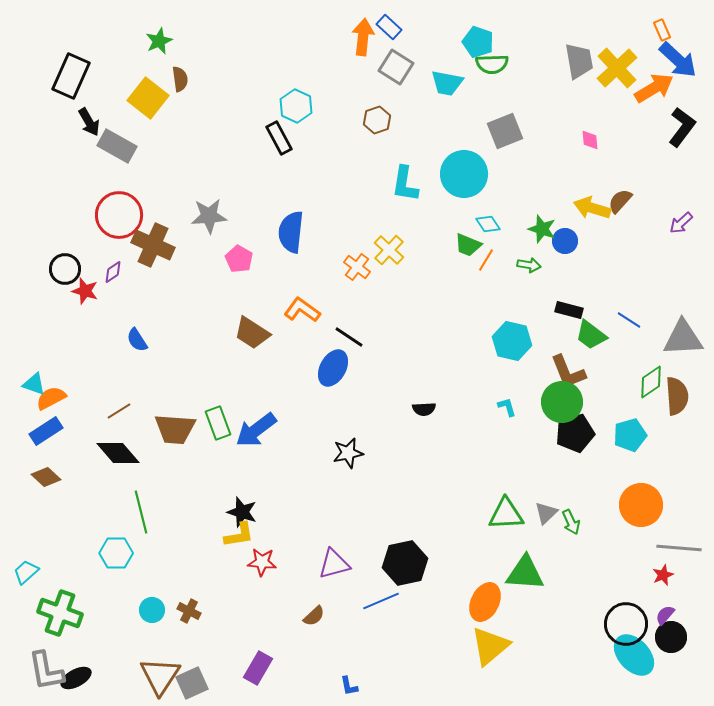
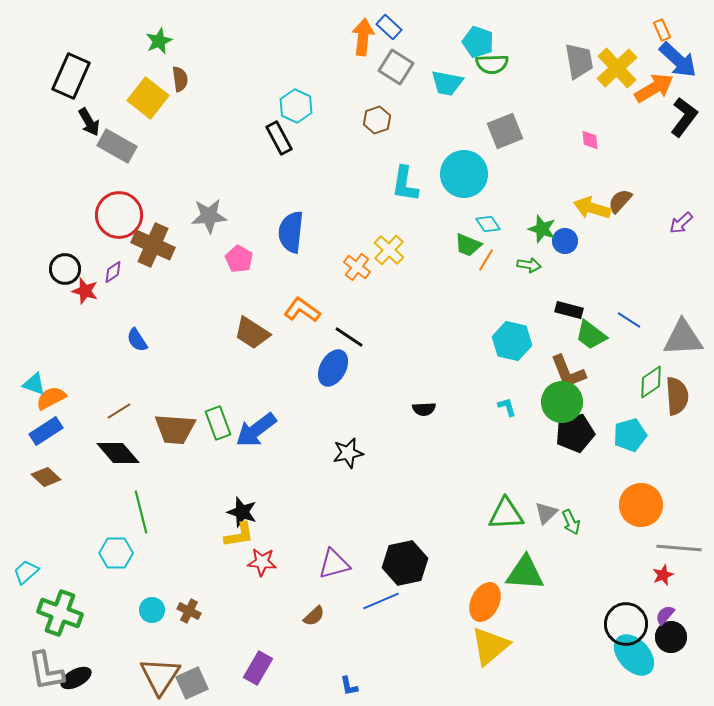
black L-shape at (682, 127): moved 2 px right, 10 px up
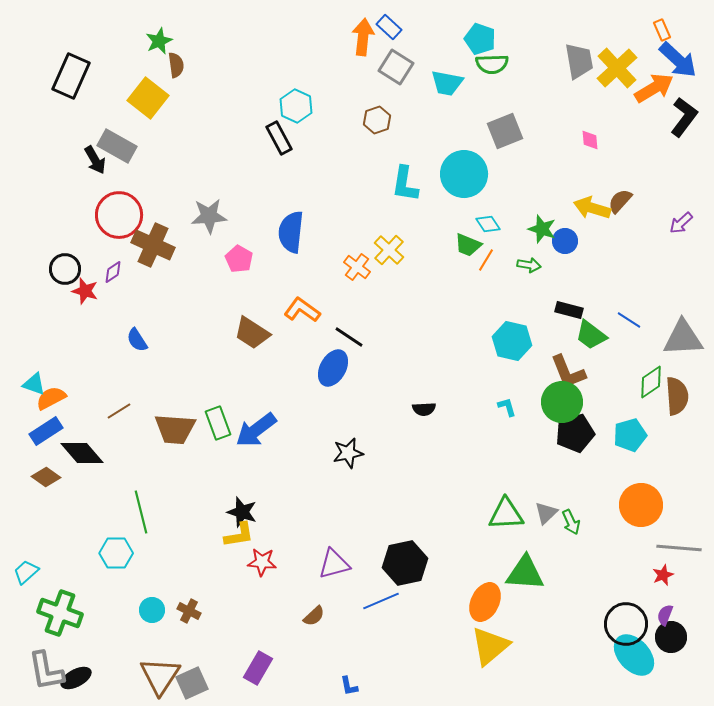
cyan pentagon at (478, 42): moved 2 px right, 3 px up
brown semicircle at (180, 79): moved 4 px left, 14 px up
black arrow at (89, 122): moved 6 px right, 38 px down
black diamond at (118, 453): moved 36 px left
brown diamond at (46, 477): rotated 8 degrees counterclockwise
purple semicircle at (665, 615): rotated 20 degrees counterclockwise
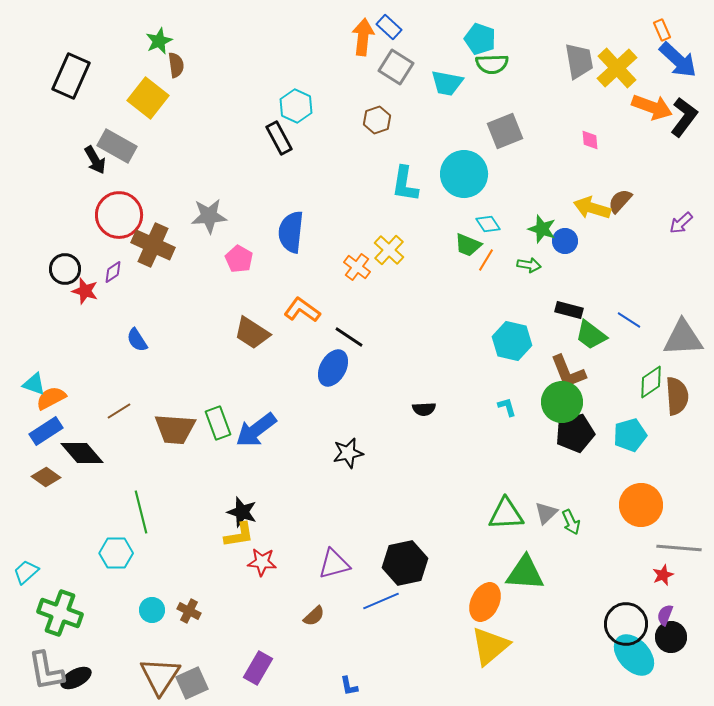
orange arrow at (654, 88): moved 2 px left, 19 px down; rotated 51 degrees clockwise
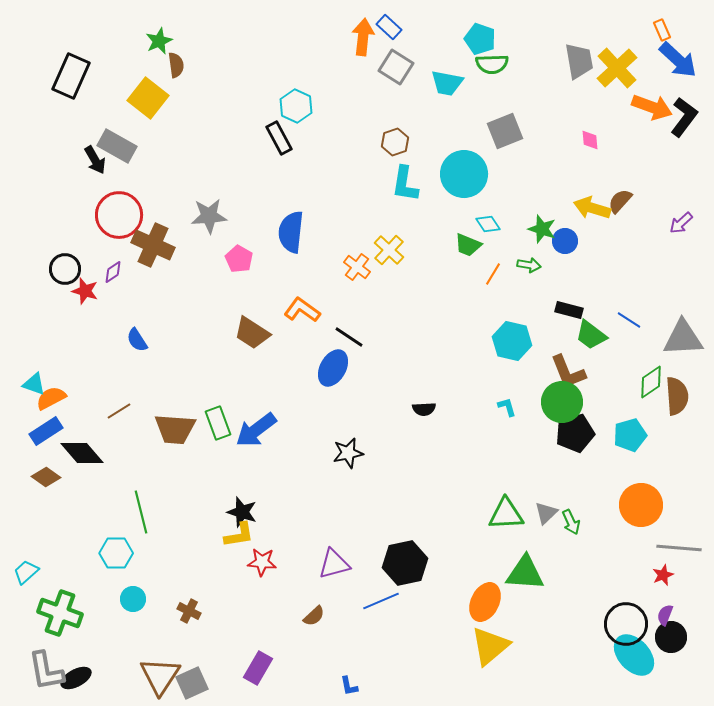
brown hexagon at (377, 120): moved 18 px right, 22 px down
orange line at (486, 260): moved 7 px right, 14 px down
cyan circle at (152, 610): moved 19 px left, 11 px up
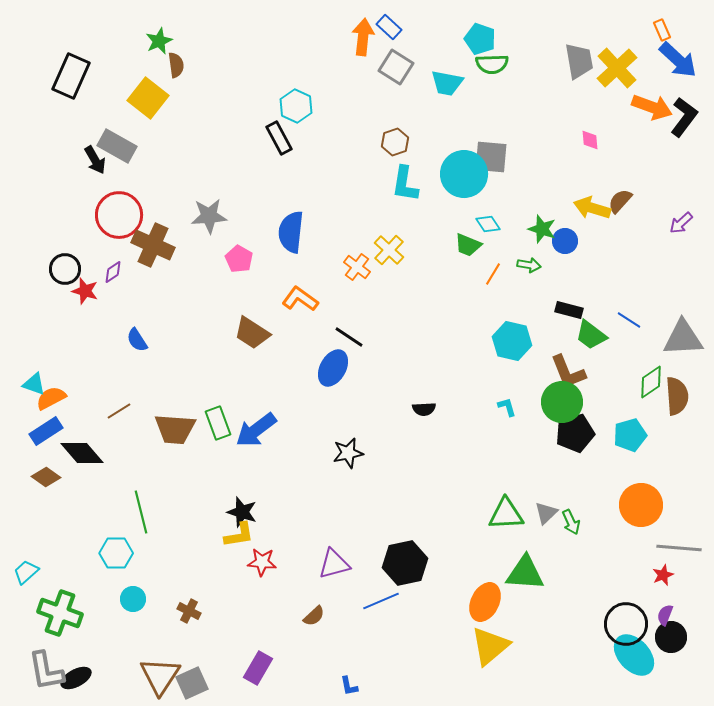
gray square at (505, 131): moved 14 px left, 26 px down; rotated 27 degrees clockwise
orange L-shape at (302, 310): moved 2 px left, 11 px up
